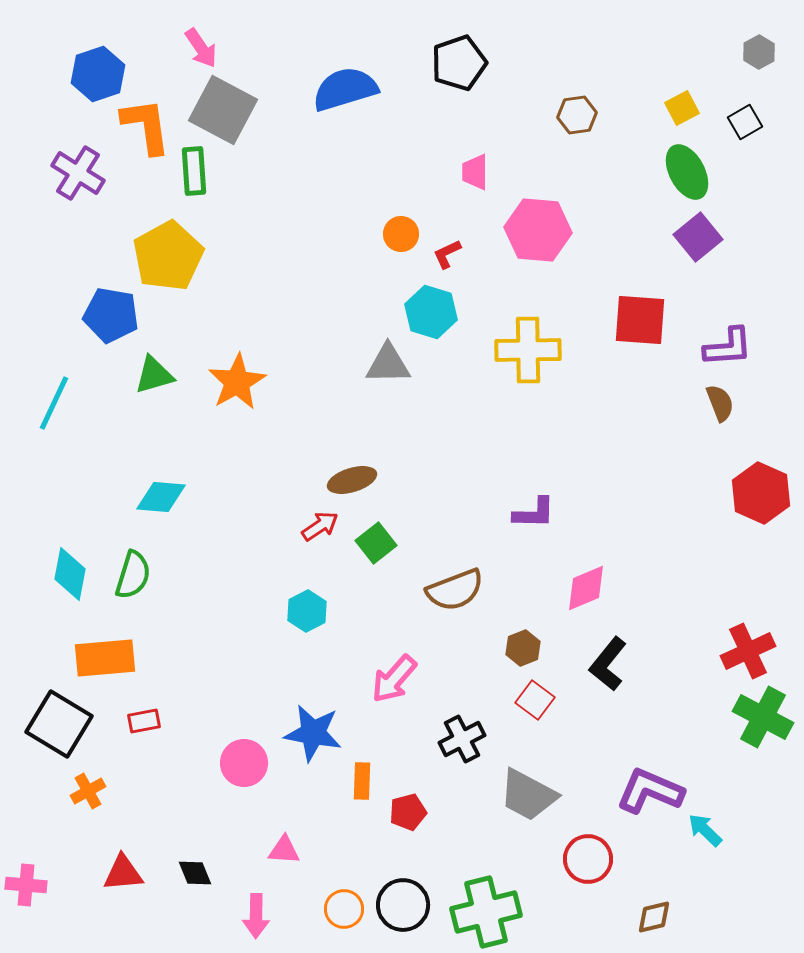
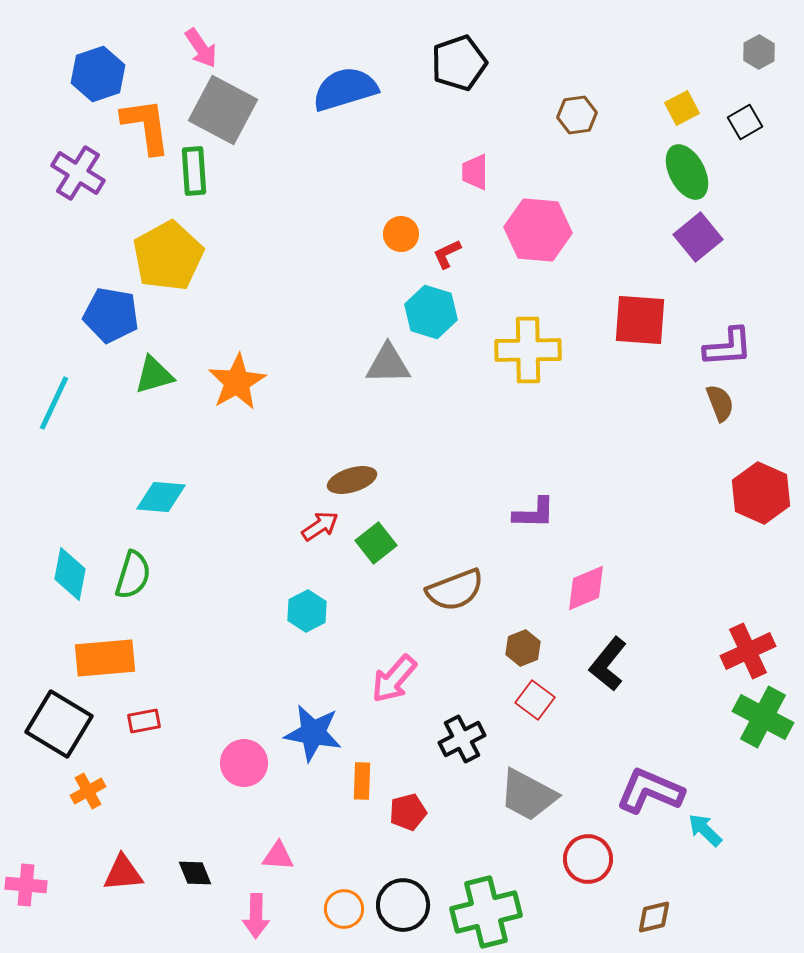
pink triangle at (284, 850): moved 6 px left, 6 px down
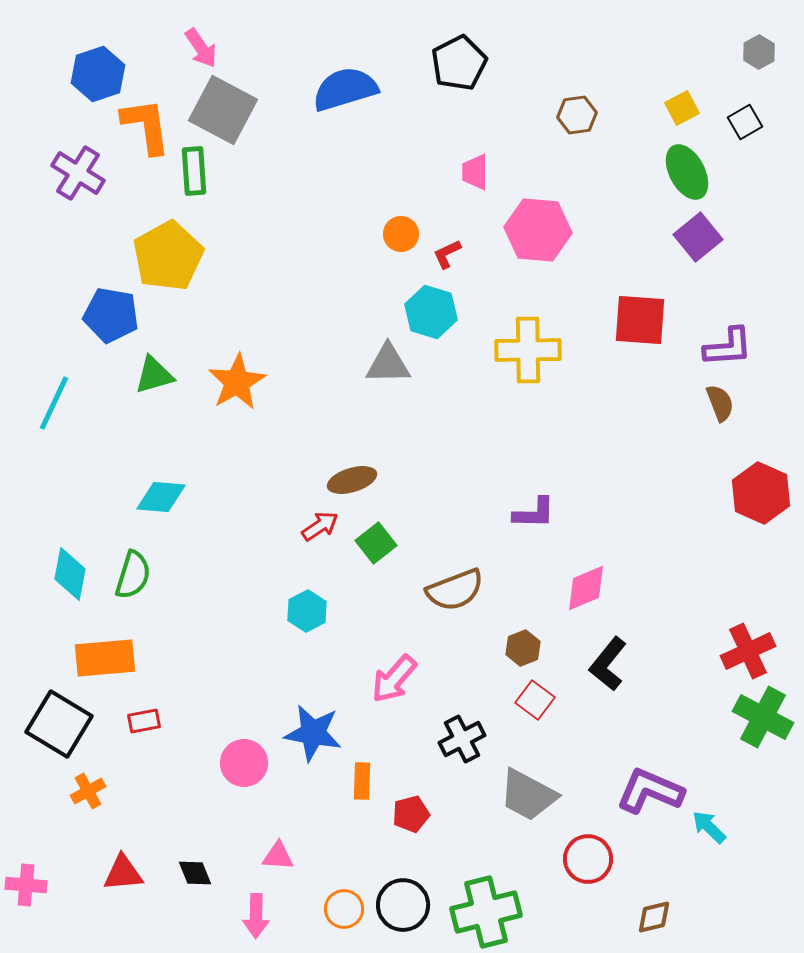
black pentagon at (459, 63): rotated 8 degrees counterclockwise
red pentagon at (408, 812): moved 3 px right, 2 px down
cyan arrow at (705, 830): moved 4 px right, 3 px up
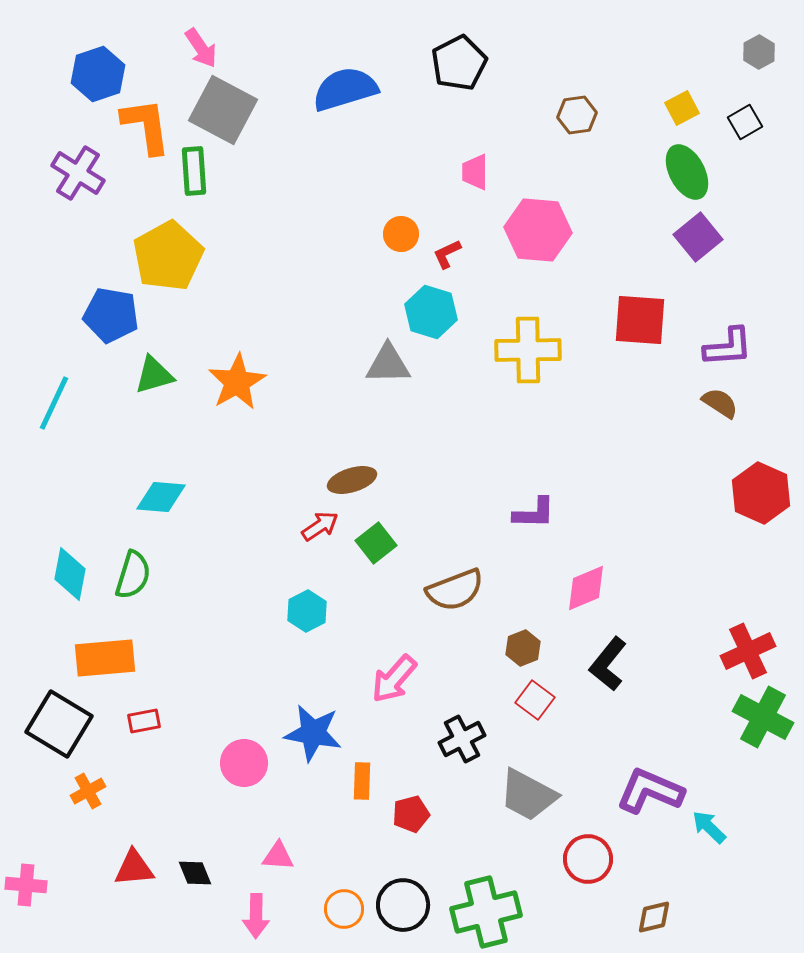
brown semicircle at (720, 403): rotated 36 degrees counterclockwise
red triangle at (123, 873): moved 11 px right, 5 px up
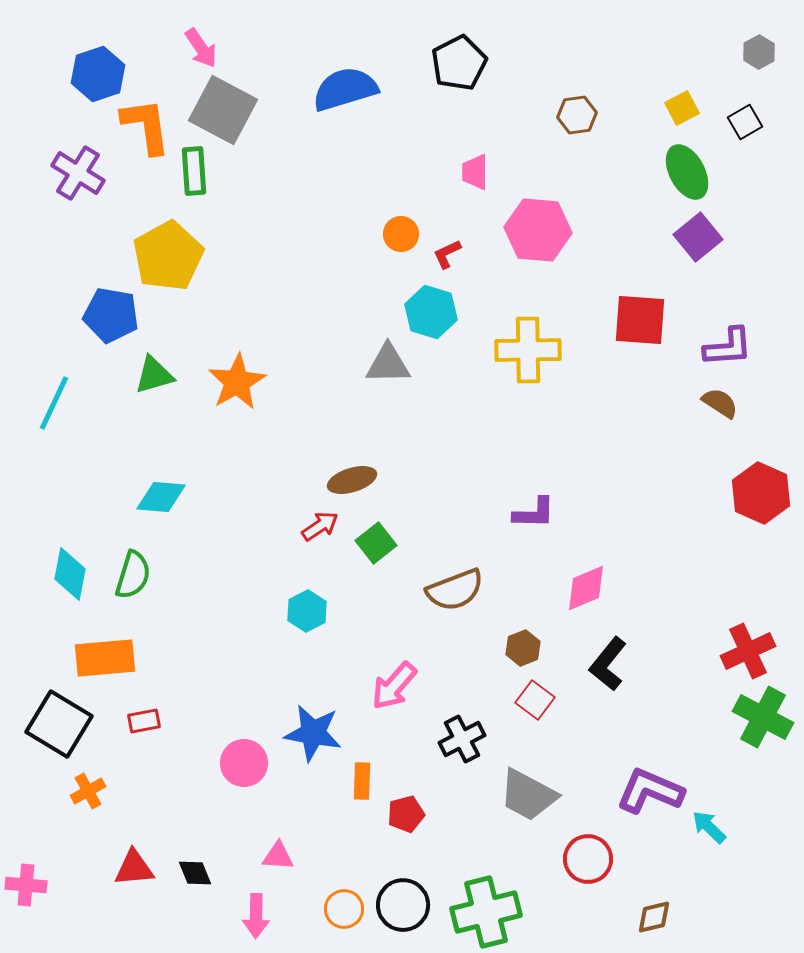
pink arrow at (394, 679): moved 7 px down
red pentagon at (411, 814): moved 5 px left
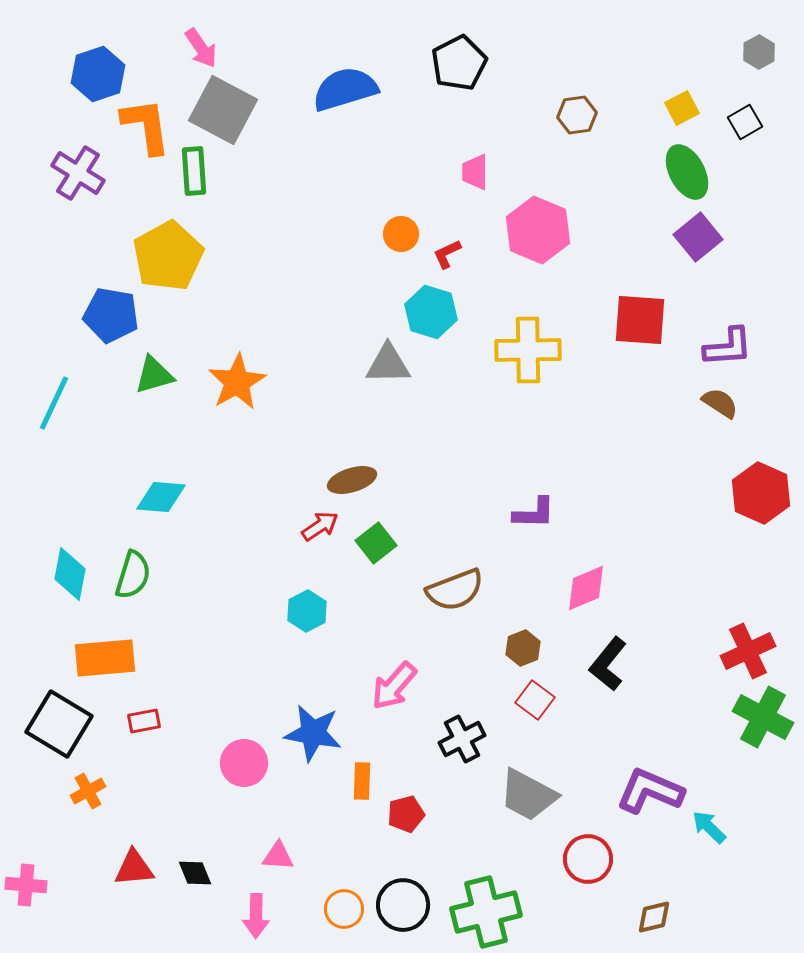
pink hexagon at (538, 230): rotated 18 degrees clockwise
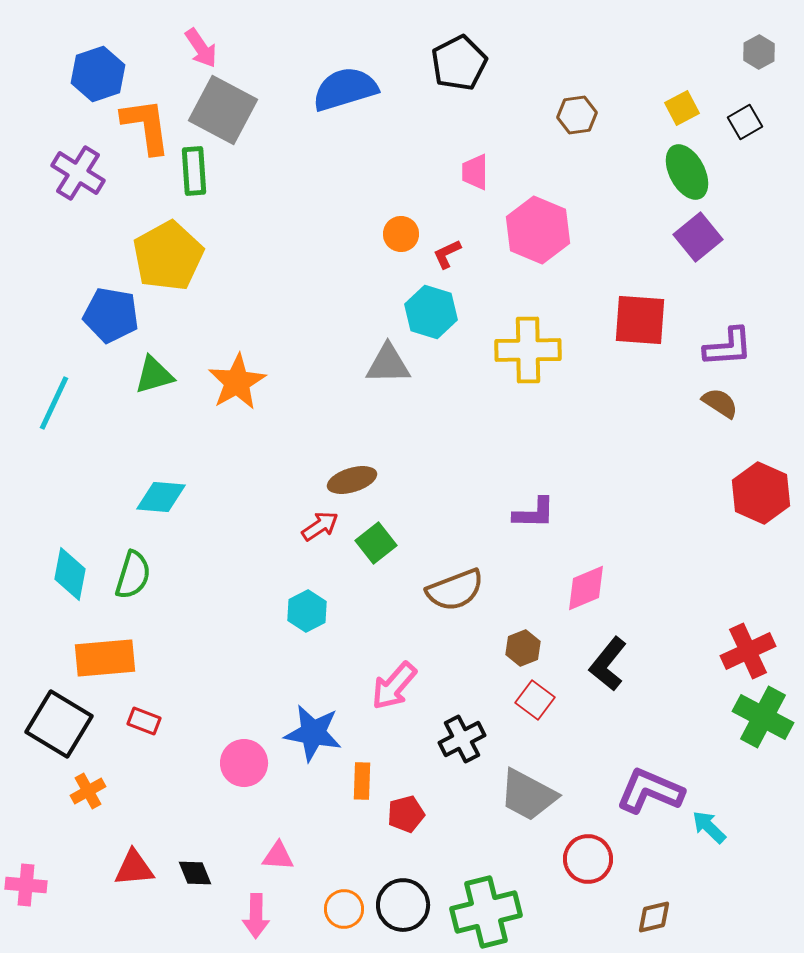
red rectangle at (144, 721): rotated 32 degrees clockwise
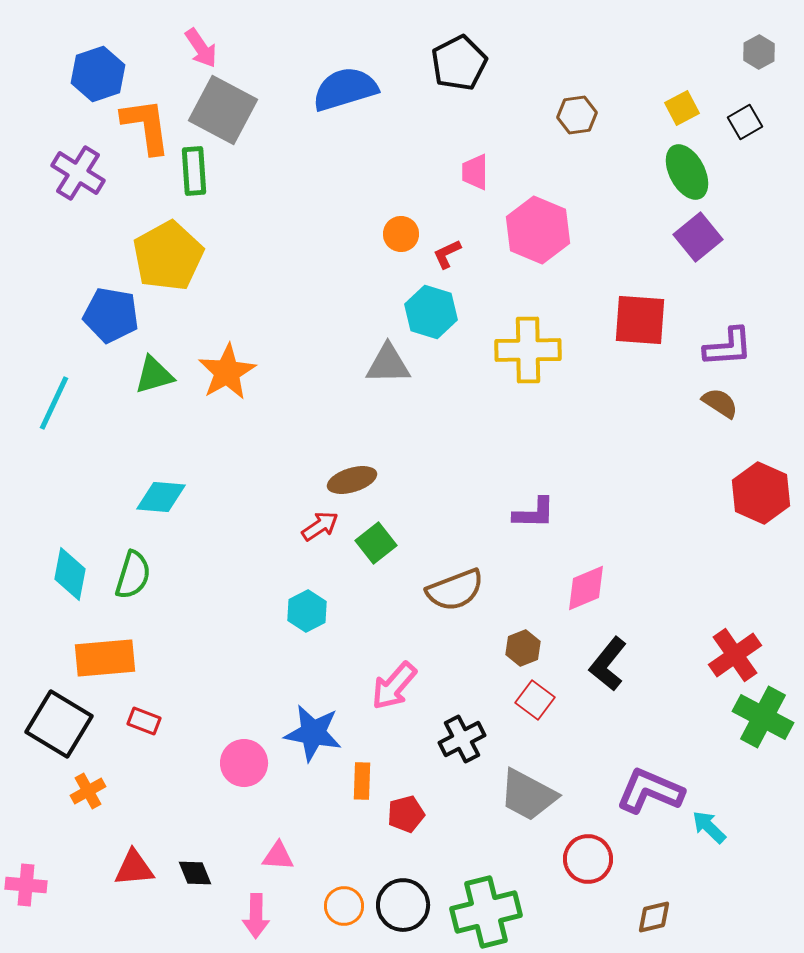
orange star at (237, 382): moved 10 px left, 10 px up
red cross at (748, 651): moved 13 px left, 4 px down; rotated 10 degrees counterclockwise
orange circle at (344, 909): moved 3 px up
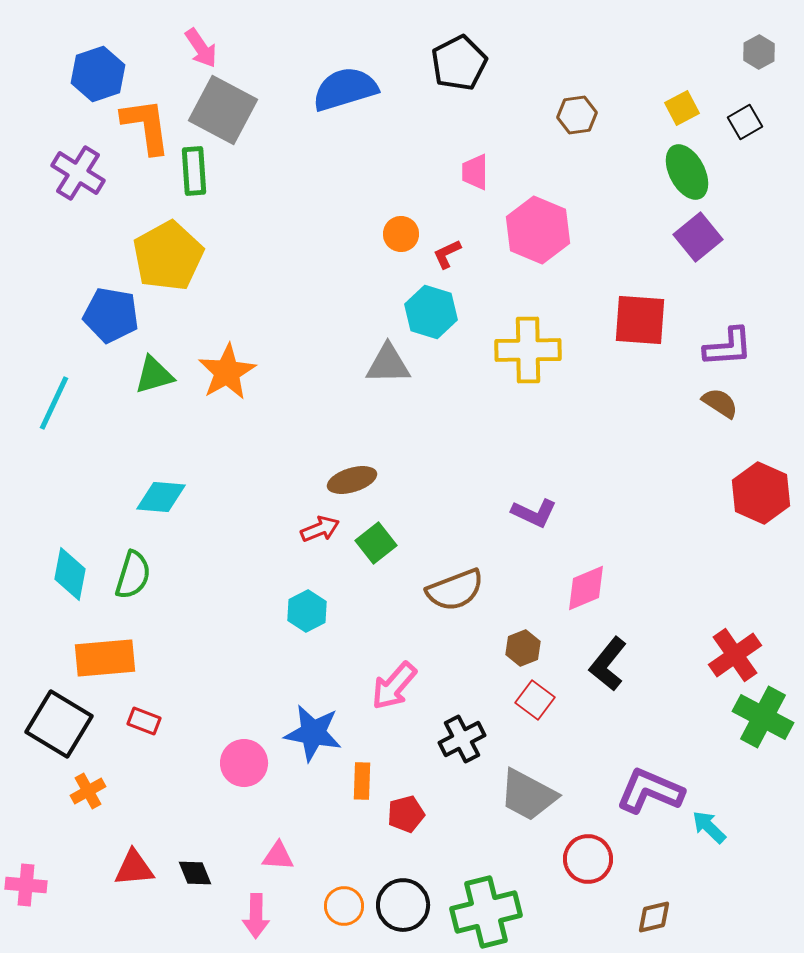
purple L-shape at (534, 513): rotated 24 degrees clockwise
red arrow at (320, 526): moved 3 px down; rotated 12 degrees clockwise
